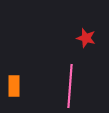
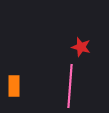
red star: moved 5 px left, 9 px down
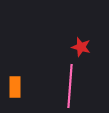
orange rectangle: moved 1 px right, 1 px down
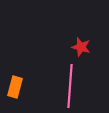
orange rectangle: rotated 15 degrees clockwise
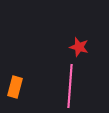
red star: moved 2 px left
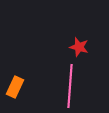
orange rectangle: rotated 10 degrees clockwise
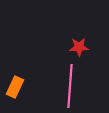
red star: rotated 18 degrees counterclockwise
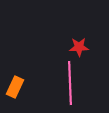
pink line: moved 3 px up; rotated 6 degrees counterclockwise
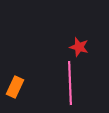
red star: rotated 18 degrees clockwise
